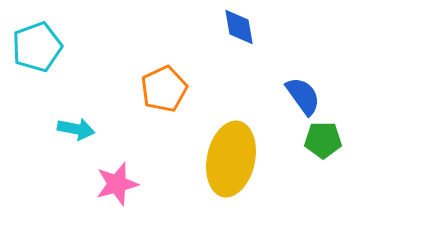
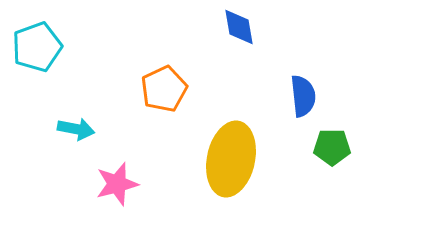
blue semicircle: rotated 30 degrees clockwise
green pentagon: moved 9 px right, 7 px down
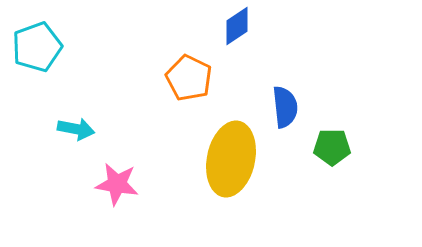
blue diamond: moved 2 px left, 1 px up; rotated 66 degrees clockwise
orange pentagon: moved 25 px right, 11 px up; rotated 21 degrees counterclockwise
blue semicircle: moved 18 px left, 11 px down
pink star: rotated 24 degrees clockwise
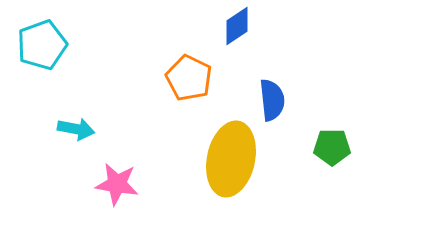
cyan pentagon: moved 5 px right, 2 px up
blue semicircle: moved 13 px left, 7 px up
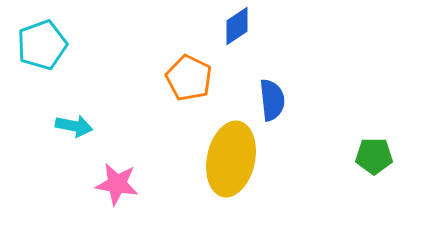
cyan arrow: moved 2 px left, 3 px up
green pentagon: moved 42 px right, 9 px down
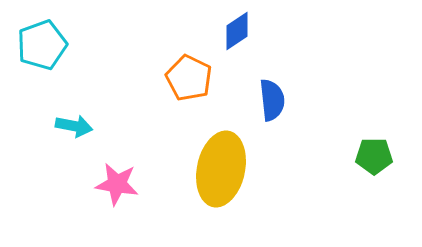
blue diamond: moved 5 px down
yellow ellipse: moved 10 px left, 10 px down
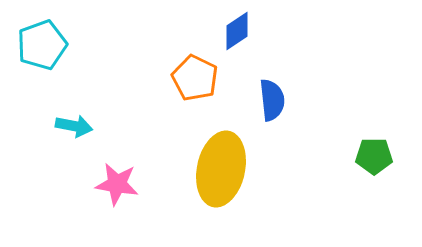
orange pentagon: moved 6 px right
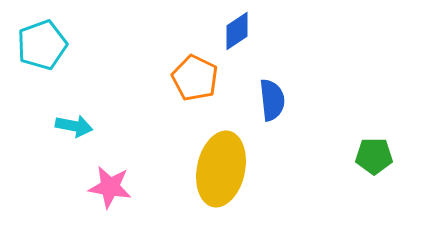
pink star: moved 7 px left, 3 px down
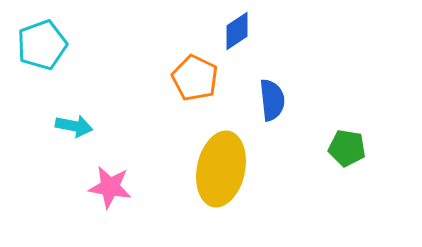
green pentagon: moved 27 px left, 8 px up; rotated 9 degrees clockwise
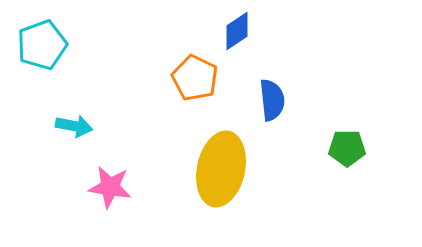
green pentagon: rotated 9 degrees counterclockwise
